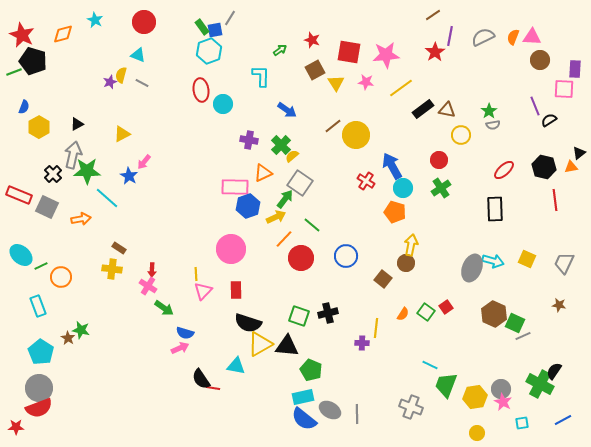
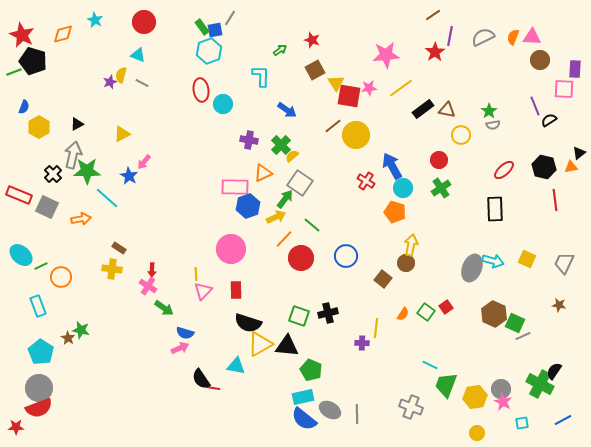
red square at (349, 52): moved 44 px down
pink star at (366, 82): moved 3 px right, 6 px down; rotated 14 degrees counterclockwise
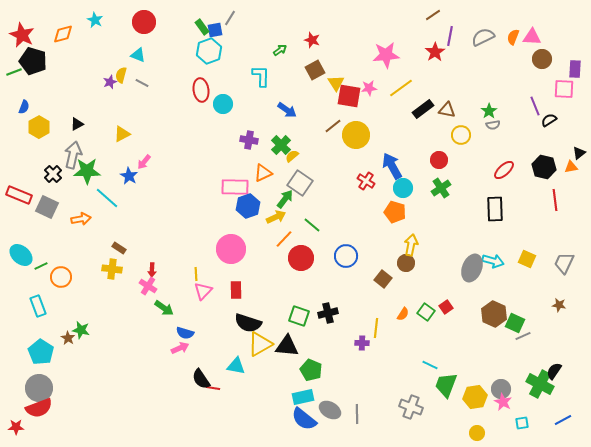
brown circle at (540, 60): moved 2 px right, 1 px up
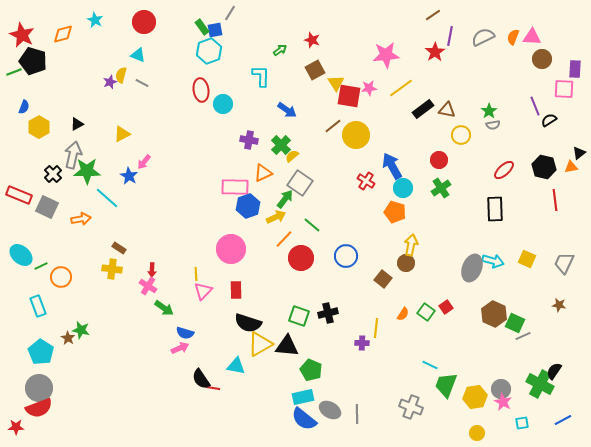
gray line at (230, 18): moved 5 px up
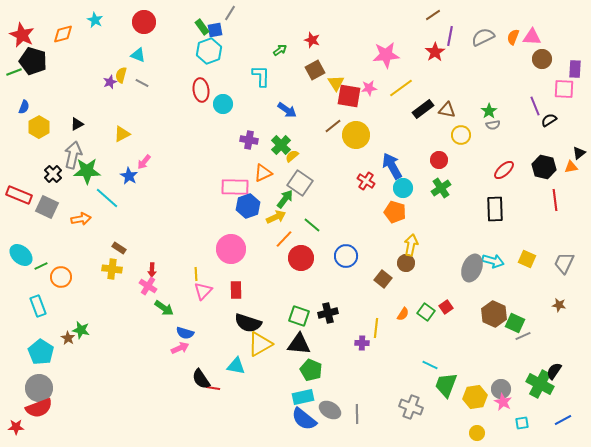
black triangle at (287, 346): moved 12 px right, 2 px up
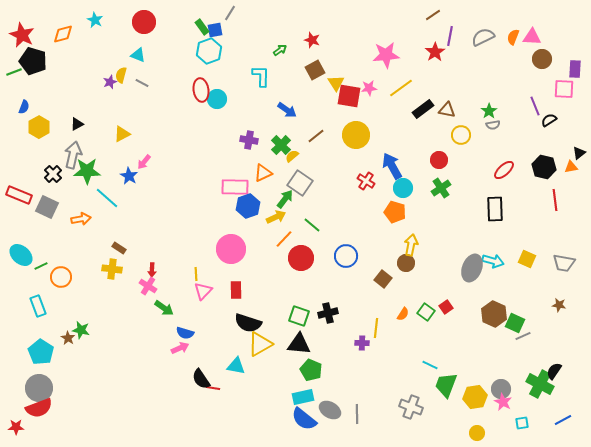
cyan circle at (223, 104): moved 6 px left, 5 px up
brown line at (333, 126): moved 17 px left, 10 px down
gray trapezoid at (564, 263): rotated 105 degrees counterclockwise
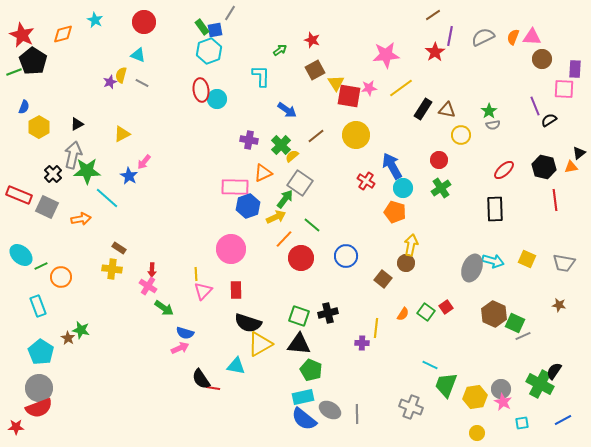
black pentagon at (33, 61): rotated 16 degrees clockwise
black rectangle at (423, 109): rotated 20 degrees counterclockwise
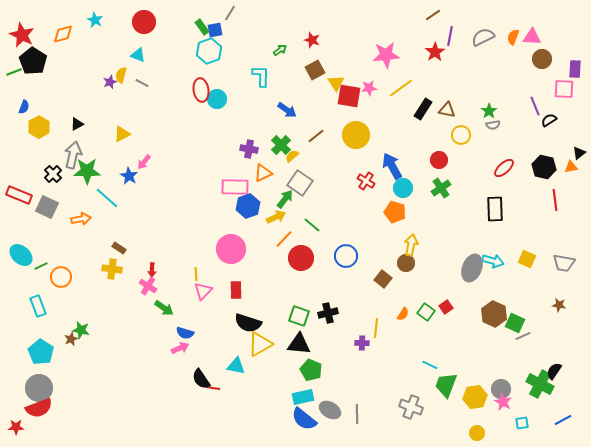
purple cross at (249, 140): moved 9 px down
red ellipse at (504, 170): moved 2 px up
brown star at (68, 338): moved 3 px right, 1 px down; rotated 16 degrees clockwise
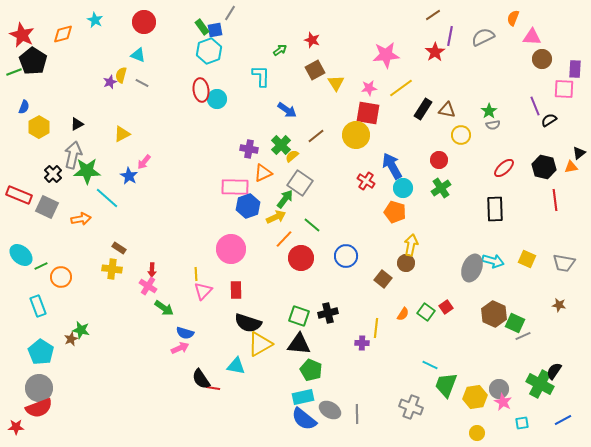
orange semicircle at (513, 37): moved 19 px up
red square at (349, 96): moved 19 px right, 17 px down
gray circle at (501, 389): moved 2 px left
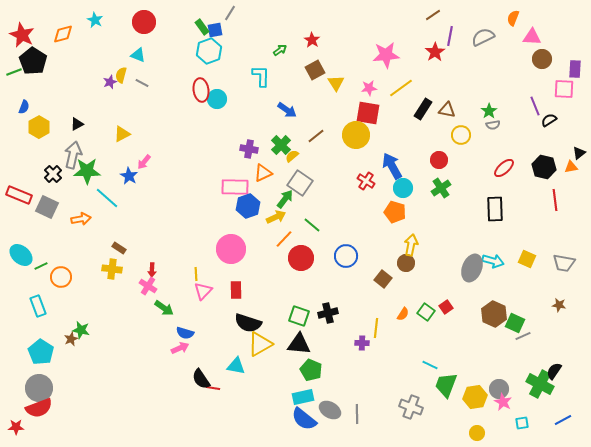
red star at (312, 40): rotated 14 degrees clockwise
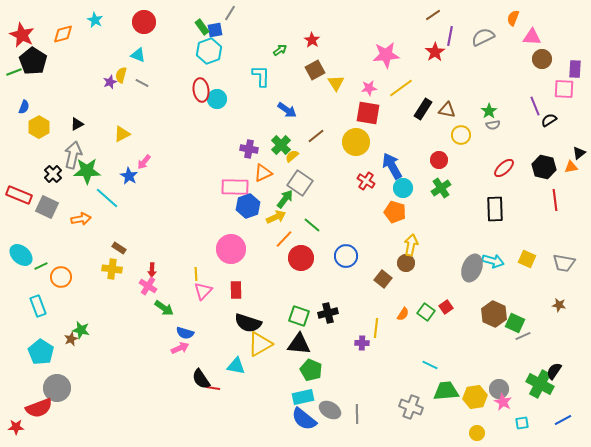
yellow circle at (356, 135): moved 7 px down
green trapezoid at (446, 385): moved 6 px down; rotated 64 degrees clockwise
gray circle at (39, 388): moved 18 px right
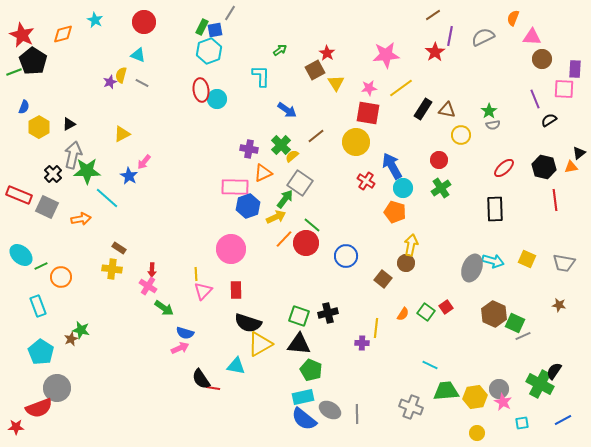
green rectangle at (202, 27): rotated 63 degrees clockwise
red star at (312, 40): moved 15 px right, 13 px down
purple line at (535, 106): moved 7 px up
black triangle at (77, 124): moved 8 px left
red circle at (301, 258): moved 5 px right, 15 px up
